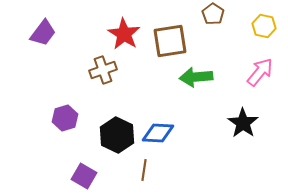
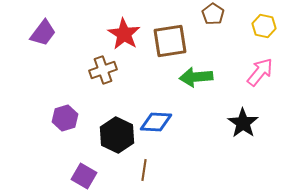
blue diamond: moved 2 px left, 11 px up
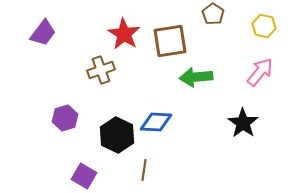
brown cross: moved 2 px left
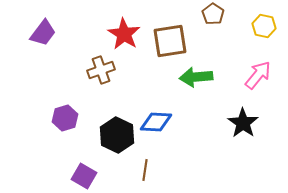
pink arrow: moved 2 px left, 3 px down
brown line: moved 1 px right
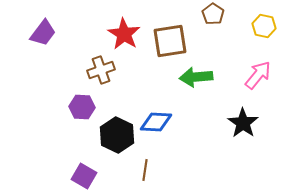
purple hexagon: moved 17 px right, 11 px up; rotated 20 degrees clockwise
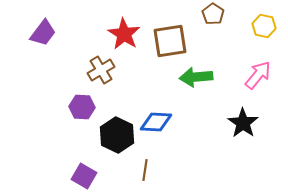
brown cross: rotated 12 degrees counterclockwise
